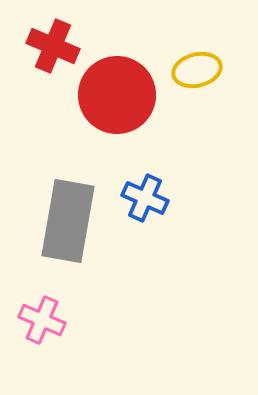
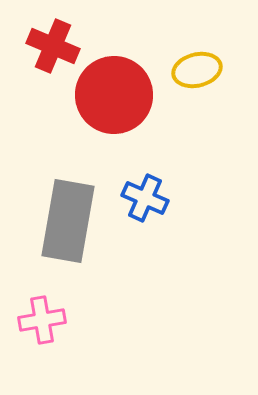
red circle: moved 3 px left
pink cross: rotated 33 degrees counterclockwise
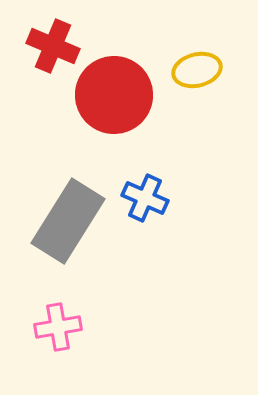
gray rectangle: rotated 22 degrees clockwise
pink cross: moved 16 px right, 7 px down
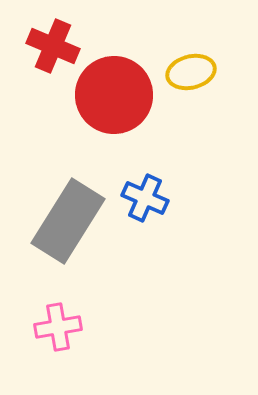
yellow ellipse: moved 6 px left, 2 px down
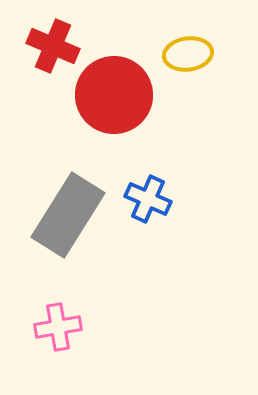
yellow ellipse: moved 3 px left, 18 px up; rotated 6 degrees clockwise
blue cross: moved 3 px right, 1 px down
gray rectangle: moved 6 px up
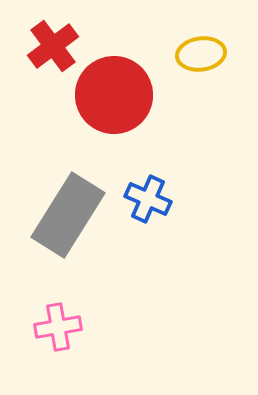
red cross: rotated 30 degrees clockwise
yellow ellipse: moved 13 px right
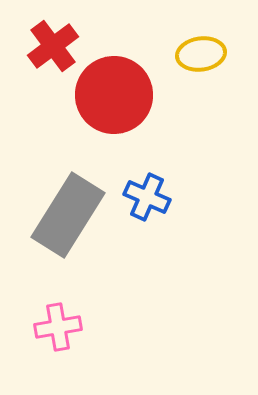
blue cross: moved 1 px left, 2 px up
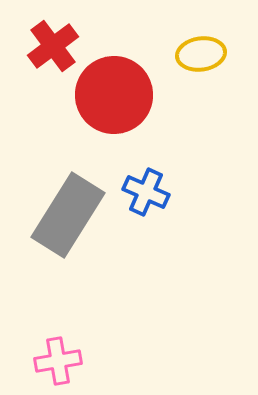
blue cross: moved 1 px left, 5 px up
pink cross: moved 34 px down
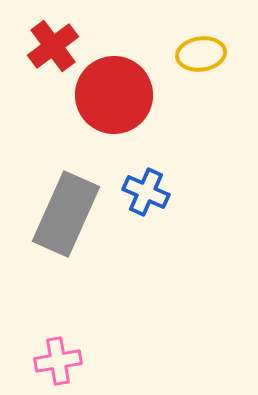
gray rectangle: moved 2 px left, 1 px up; rotated 8 degrees counterclockwise
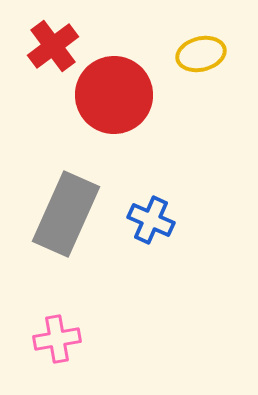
yellow ellipse: rotated 6 degrees counterclockwise
blue cross: moved 5 px right, 28 px down
pink cross: moved 1 px left, 22 px up
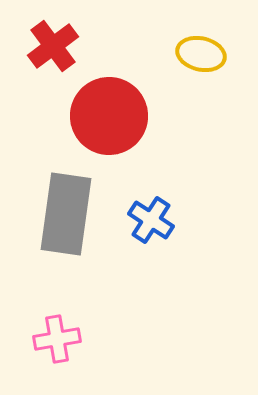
yellow ellipse: rotated 27 degrees clockwise
red circle: moved 5 px left, 21 px down
gray rectangle: rotated 16 degrees counterclockwise
blue cross: rotated 9 degrees clockwise
